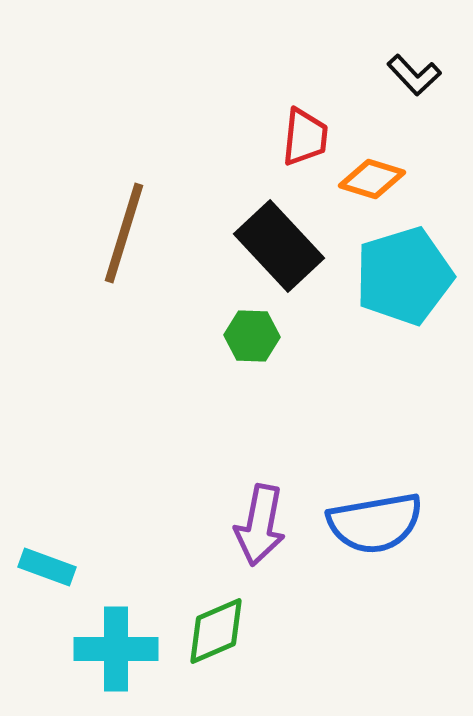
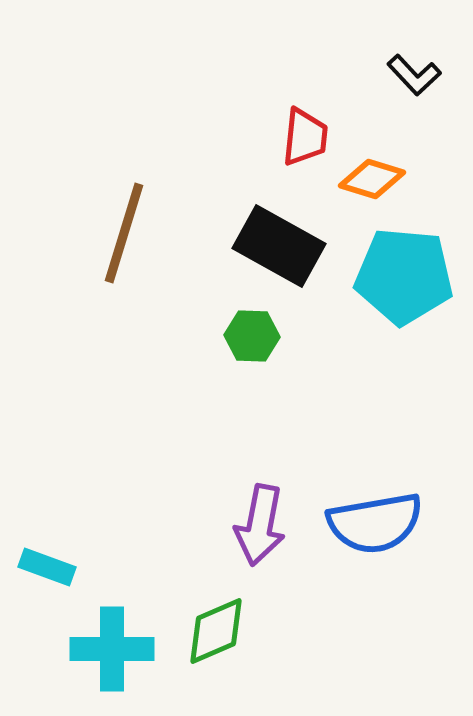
black rectangle: rotated 18 degrees counterclockwise
cyan pentagon: rotated 22 degrees clockwise
cyan cross: moved 4 px left
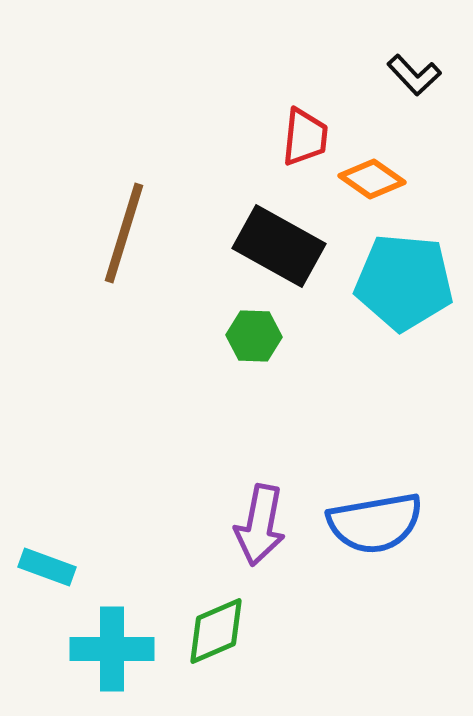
orange diamond: rotated 18 degrees clockwise
cyan pentagon: moved 6 px down
green hexagon: moved 2 px right
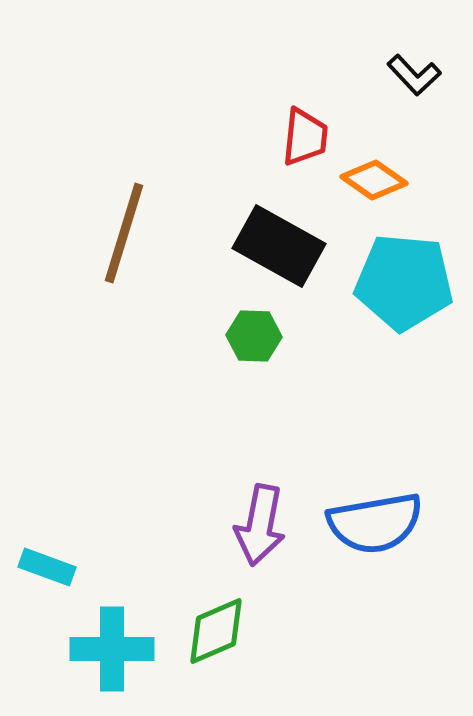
orange diamond: moved 2 px right, 1 px down
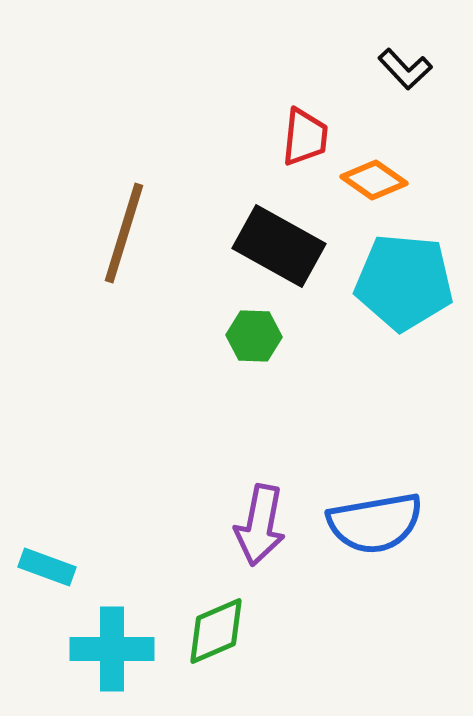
black L-shape: moved 9 px left, 6 px up
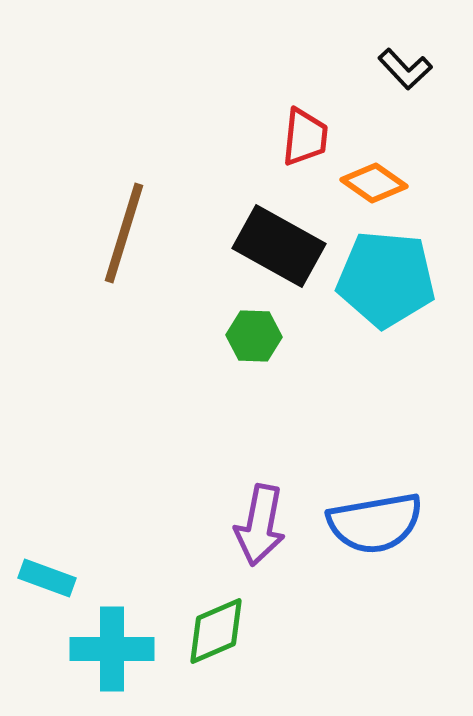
orange diamond: moved 3 px down
cyan pentagon: moved 18 px left, 3 px up
cyan rectangle: moved 11 px down
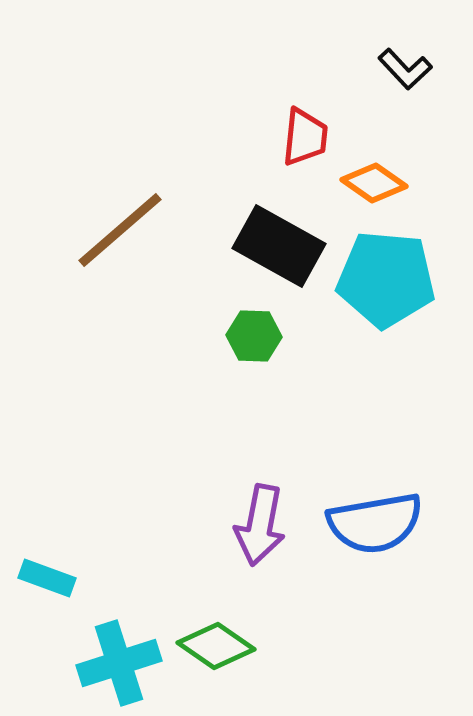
brown line: moved 4 px left, 3 px up; rotated 32 degrees clockwise
green diamond: moved 15 px down; rotated 58 degrees clockwise
cyan cross: moved 7 px right, 14 px down; rotated 18 degrees counterclockwise
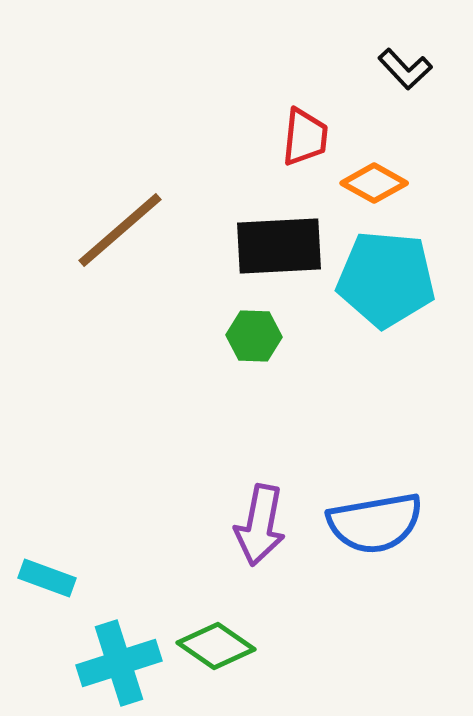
orange diamond: rotated 6 degrees counterclockwise
black rectangle: rotated 32 degrees counterclockwise
